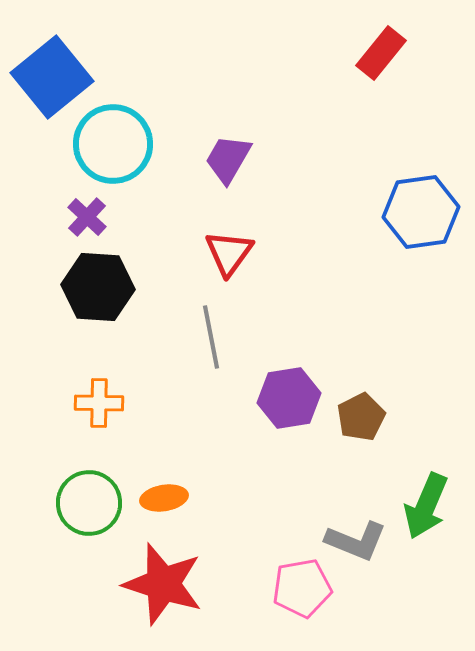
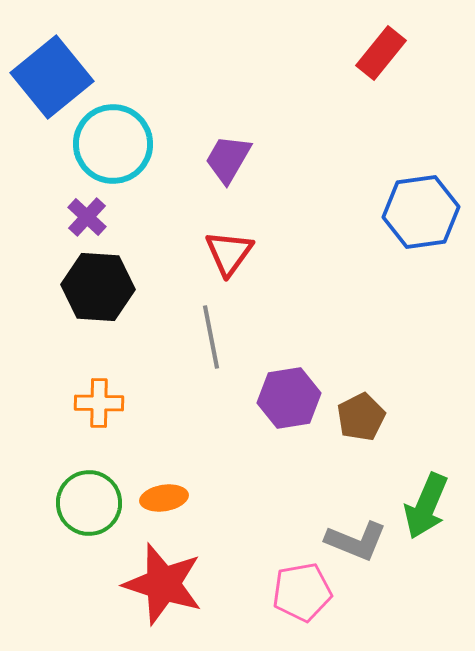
pink pentagon: moved 4 px down
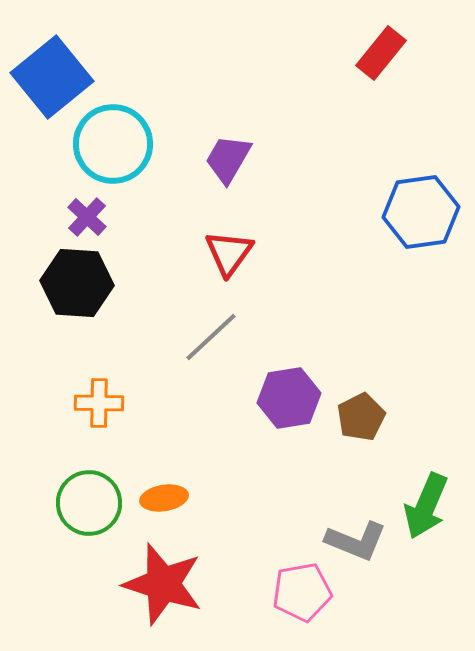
black hexagon: moved 21 px left, 4 px up
gray line: rotated 58 degrees clockwise
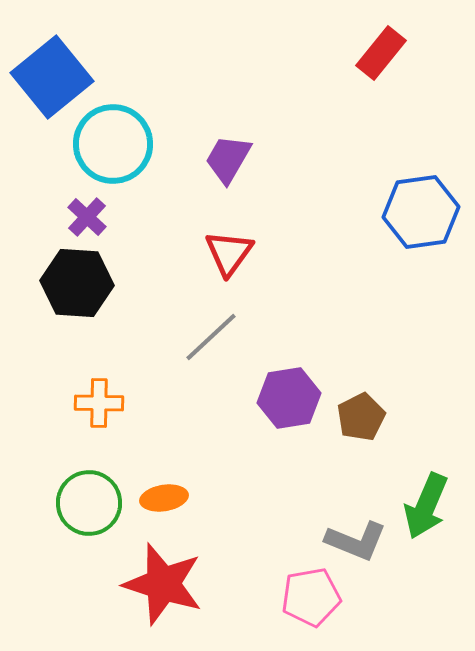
pink pentagon: moved 9 px right, 5 px down
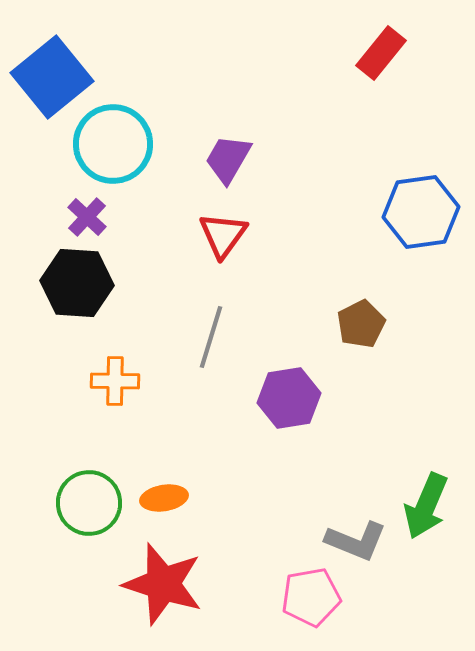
red triangle: moved 6 px left, 18 px up
gray line: rotated 30 degrees counterclockwise
orange cross: moved 16 px right, 22 px up
brown pentagon: moved 93 px up
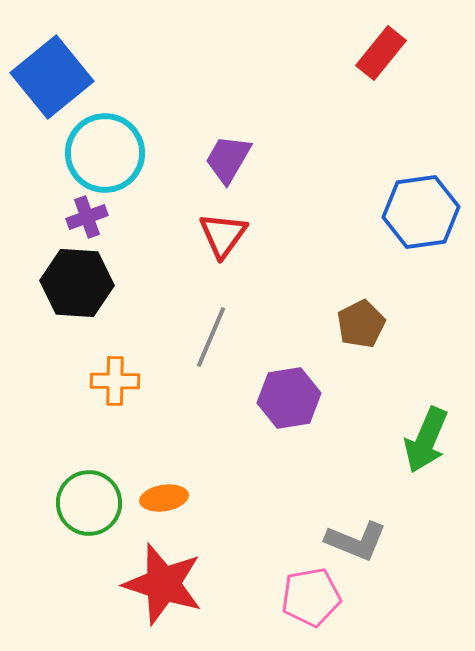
cyan circle: moved 8 px left, 9 px down
purple cross: rotated 27 degrees clockwise
gray line: rotated 6 degrees clockwise
green arrow: moved 66 px up
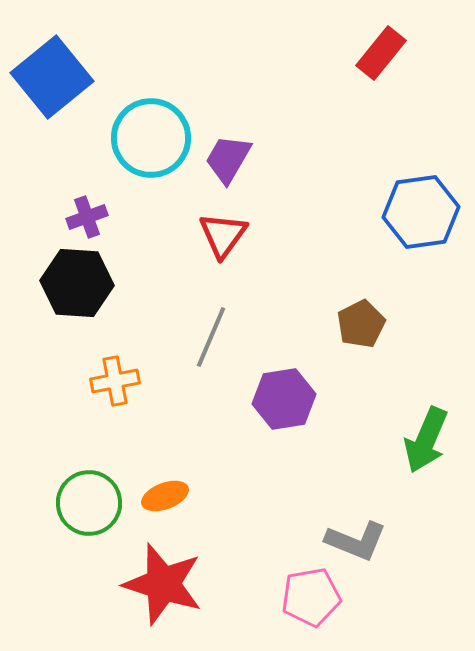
cyan circle: moved 46 px right, 15 px up
orange cross: rotated 12 degrees counterclockwise
purple hexagon: moved 5 px left, 1 px down
orange ellipse: moved 1 px right, 2 px up; rotated 12 degrees counterclockwise
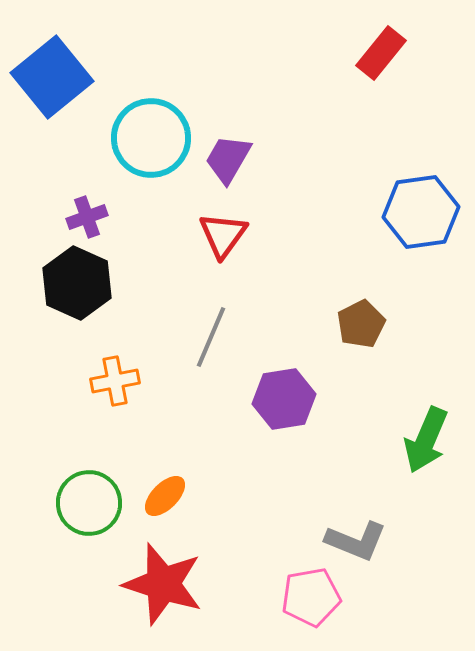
black hexagon: rotated 20 degrees clockwise
orange ellipse: rotated 24 degrees counterclockwise
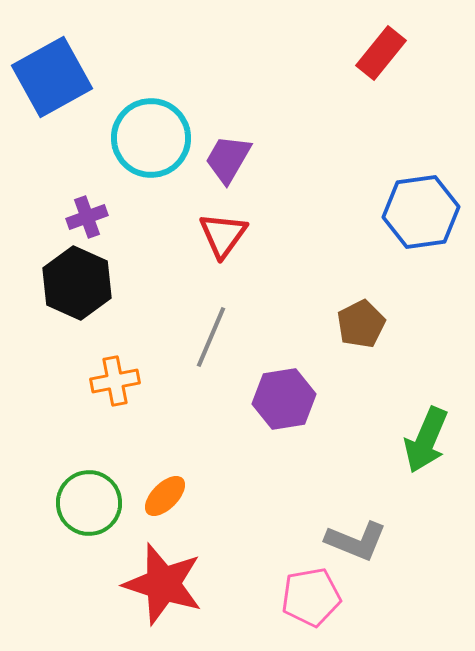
blue square: rotated 10 degrees clockwise
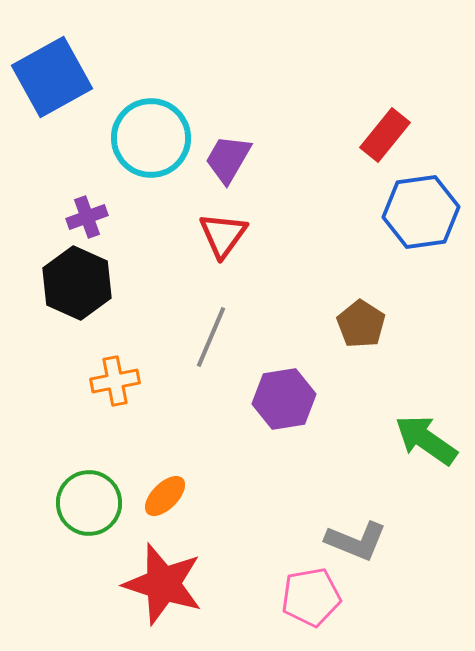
red rectangle: moved 4 px right, 82 px down
brown pentagon: rotated 12 degrees counterclockwise
green arrow: rotated 102 degrees clockwise
